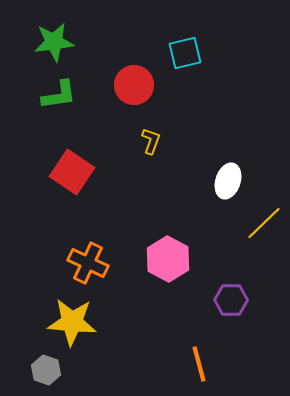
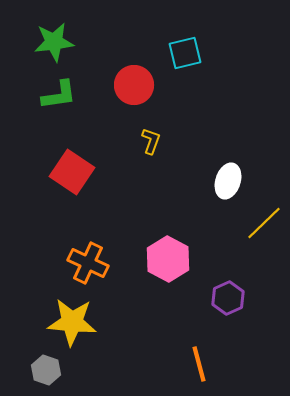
purple hexagon: moved 3 px left, 2 px up; rotated 24 degrees counterclockwise
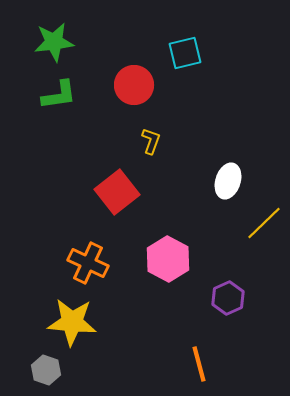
red square: moved 45 px right, 20 px down; rotated 18 degrees clockwise
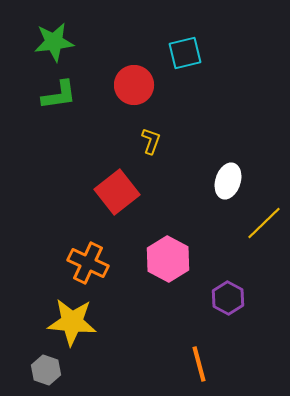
purple hexagon: rotated 8 degrees counterclockwise
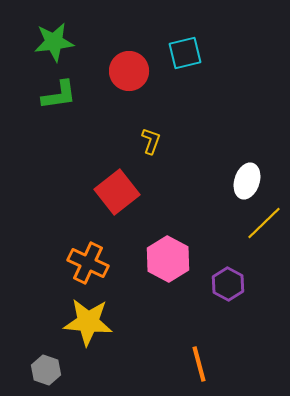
red circle: moved 5 px left, 14 px up
white ellipse: moved 19 px right
purple hexagon: moved 14 px up
yellow star: moved 16 px right
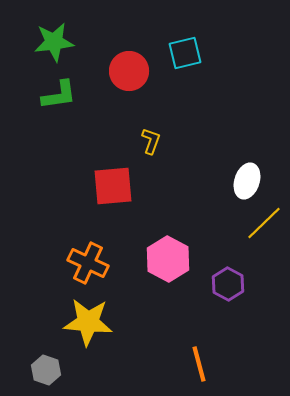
red square: moved 4 px left, 6 px up; rotated 33 degrees clockwise
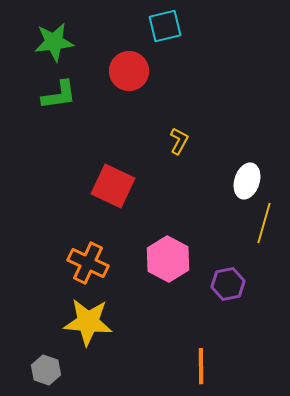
cyan square: moved 20 px left, 27 px up
yellow L-shape: moved 28 px right; rotated 8 degrees clockwise
red square: rotated 30 degrees clockwise
yellow line: rotated 30 degrees counterclockwise
purple hexagon: rotated 20 degrees clockwise
orange line: moved 2 px right, 2 px down; rotated 15 degrees clockwise
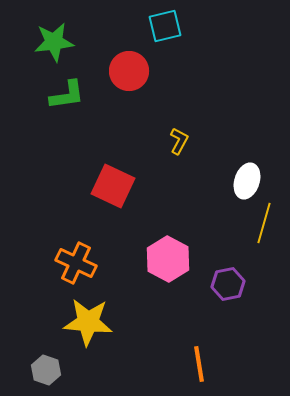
green L-shape: moved 8 px right
orange cross: moved 12 px left
orange line: moved 2 px left, 2 px up; rotated 9 degrees counterclockwise
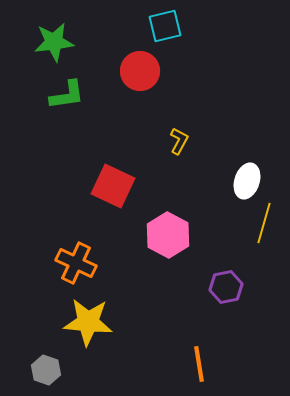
red circle: moved 11 px right
pink hexagon: moved 24 px up
purple hexagon: moved 2 px left, 3 px down
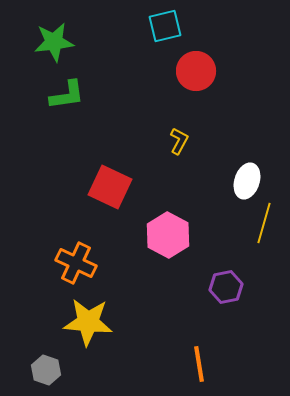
red circle: moved 56 px right
red square: moved 3 px left, 1 px down
